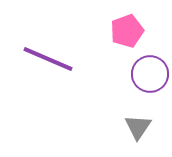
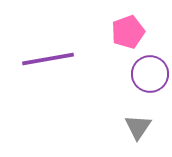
pink pentagon: moved 1 px right, 1 px down
purple line: rotated 33 degrees counterclockwise
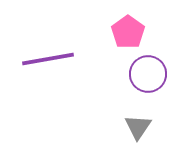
pink pentagon: rotated 16 degrees counterclockwise
purple circle: moved 2 px left
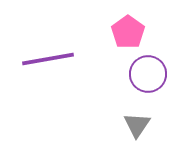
gray triangle: moved 1 px left, 2 px up
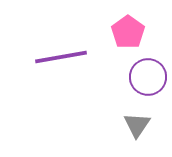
purple line: moved 13 px right, 2 px up
purple circle: moved 3 px down
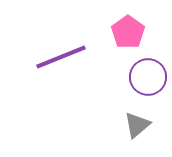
purple line: rotated 12 degrees counterclockwise
gray triangle: rotated 16 degrees clockwise
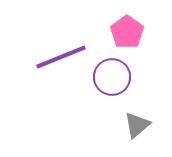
pink pentagon: moved 1 px left
purple circle: moved 36 px left
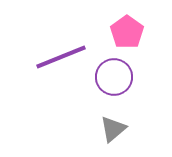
purple circle: moved 2 px right
gray triangle: moved 24 px left, 4 px down
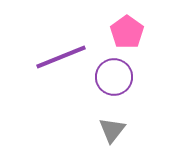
gray triangle: moved 1 px left, 1 px down; rotated 12 degrees counterclockwise
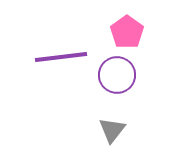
purple line: rotated 15 degrees clockwise
purple circle: moved 3 px right, 2 px up
